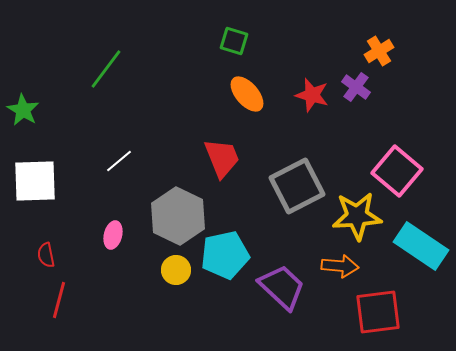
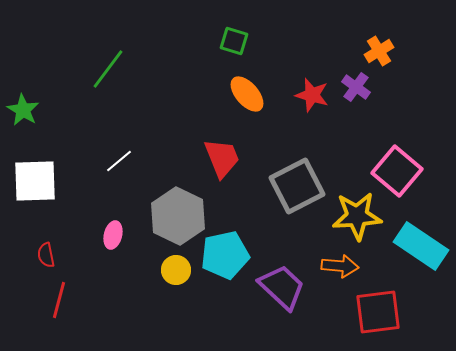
green line: moved 2 px right
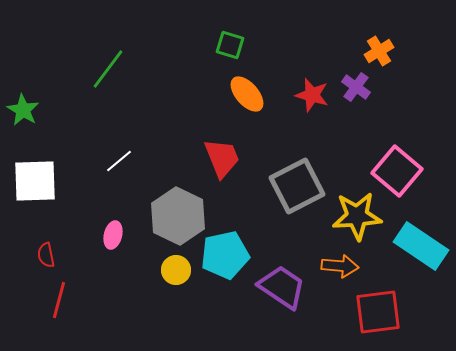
green square: moved 4 px left, 4 px down
purple trapezoid: rotated 9 degrees counterclockwise
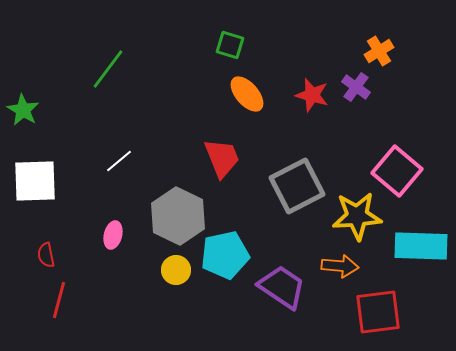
cyan rectangle: rotated 32 degrees counterclockwise
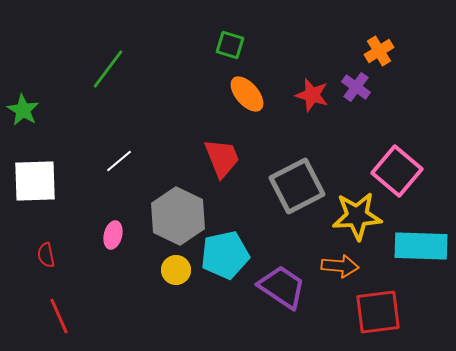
red line: moved 16 px down; rotated 39 degrees counterclockwise
